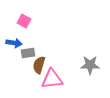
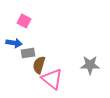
pink triangle: rotated 45 degrees clockwise
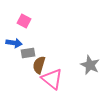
gray star: rotated 24 degrees clockwise
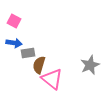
pink square: moved 10 px left
gray star: rotated 24 degrees clockwise
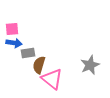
pink square: moved 2 px left, 8 px down; rotated 32 degrees counterclockwise
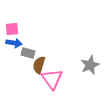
gray rectangle: rotated 24 degrees clockwise
pink triangle: rotated 15 degrees clockwise
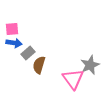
gray rectangle: rotated 56 degrees counterclockwise
pink triangle: moved 21 px right
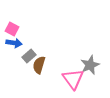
pink square: rotated 32 degrees clockwise
gray rectangle: moved 1 px right, 3 px down
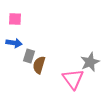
pink square: moved 3 px right, 10 px up; rotated 24 degrees counterclockwise
gray rectangle: rotated 32 degrees counterclockwise
gray star: moved 3 px up
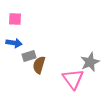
gray rectangle: rotated 56 degrees clockwise
